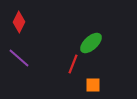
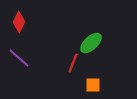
red line: moved 1 px up
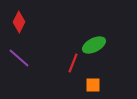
green ellipse: moved 3 px right, 2 px down; rotated 15 degrees clockwise
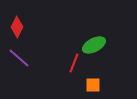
red diamond: moved 2 px left, 5 px down
red line: moved 1 px right
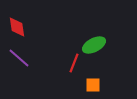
red diamond: rotated 35 degrees counterclockwise
